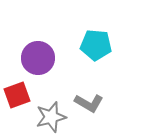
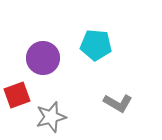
purple circle: moved 5 px right
gray L-shape: moved 29 px right
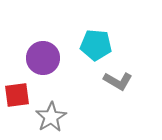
red square: rotated 12 degrees clockwise
gray L-shape: moved 22 px up
gray star: rotated 16 degrees counterclockwise
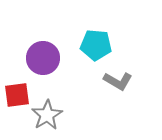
gray star: moved 4 px left, 2 px up
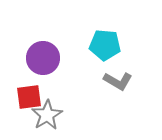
cyan pentagon: moved 9 px right
red square: moved 12 px right, 2 px down
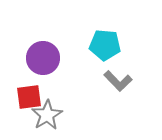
gray L-shape: rotated 16 degrees clockwise
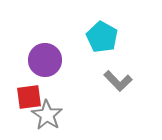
cyan pentagon: moved 3 px left, 8 px up; rotated 24 degrees clockwise
purple circle: moved 2 px right, 2 px down
gray star: rotated 8 degrees counterclockwise
